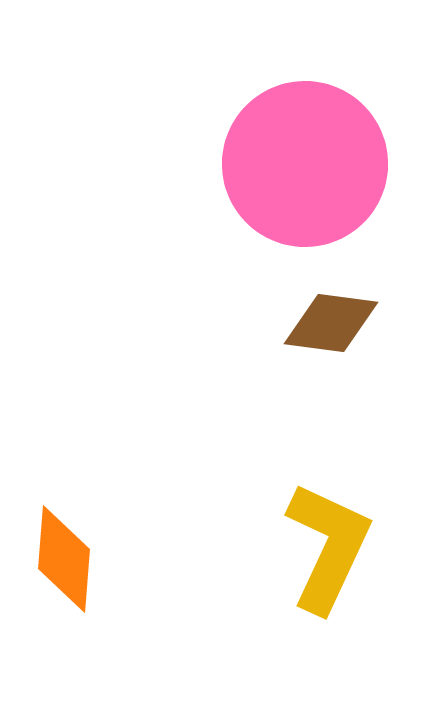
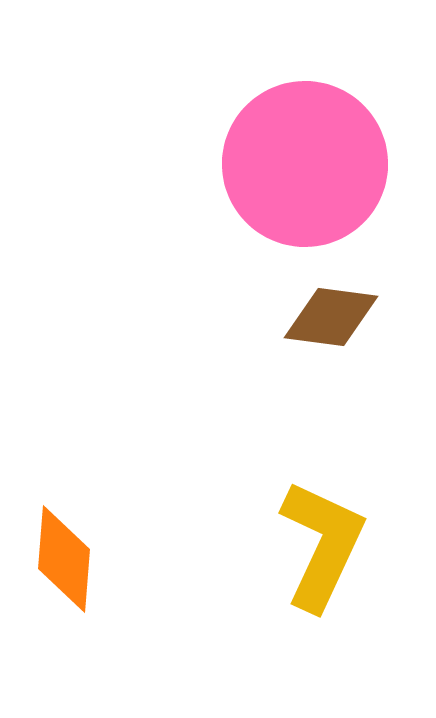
brown diamond: moved 6 px up
yellow L-shape: moved 6 px left, 2 px up
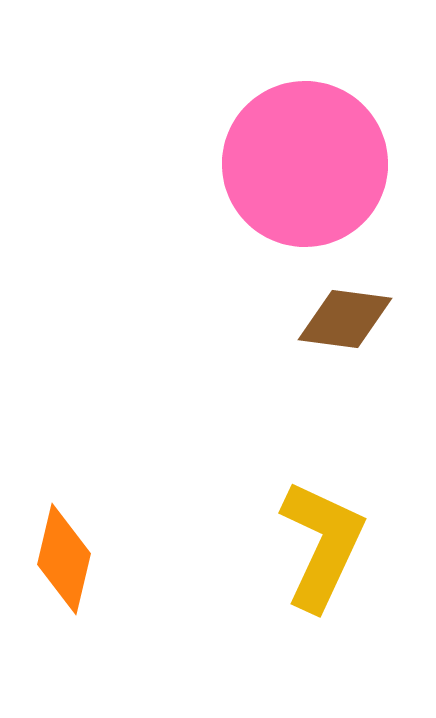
brown diamond: moved 14 px right, 2 px down
orange diamond: rotated 9 degrees clockwise
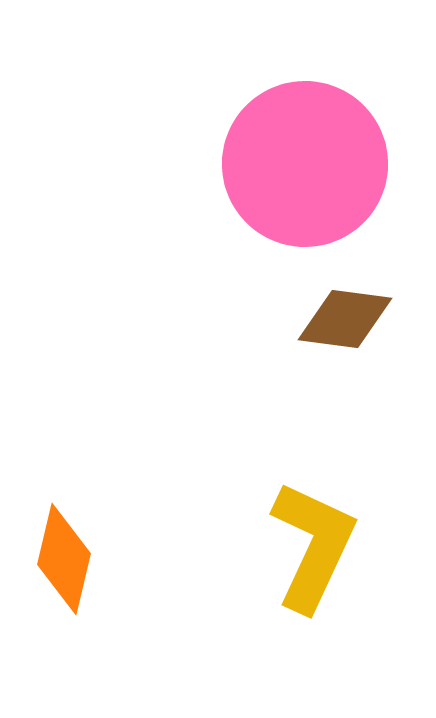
yellow L-shape: moved 9 px left, 1 px down
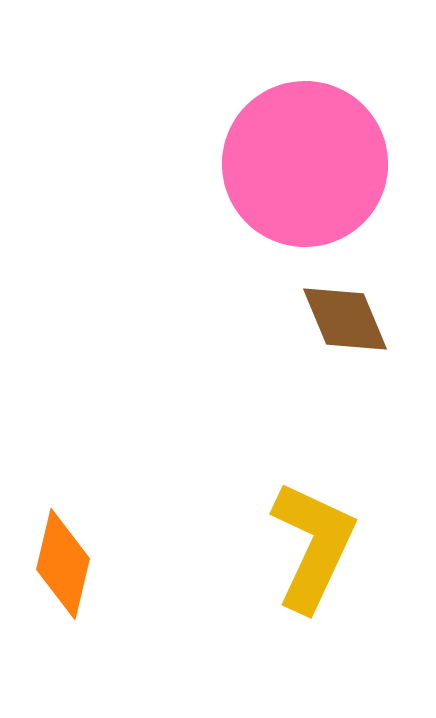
brown diamond: rotated 60 degrees clockwise
orange diamond: moved 1 px left, 5 px down
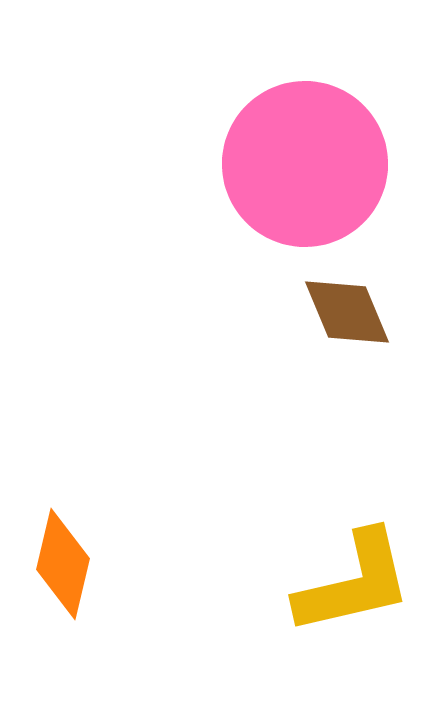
brown diamond: moved 2 px right, 7 px up
yellow L-shape: moved 41 px right, 37 px down; rotated 52 degrees clockwise
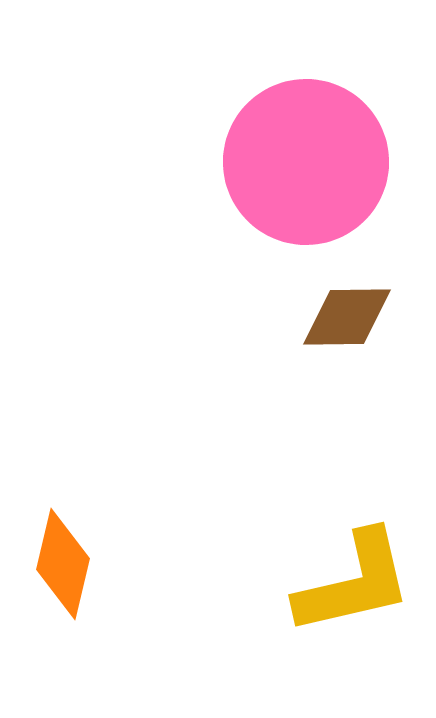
pink circle: moved 1 px right, 2 px up
brown diamond: moved 5 px down; rotated 68 degrees counterclockwise
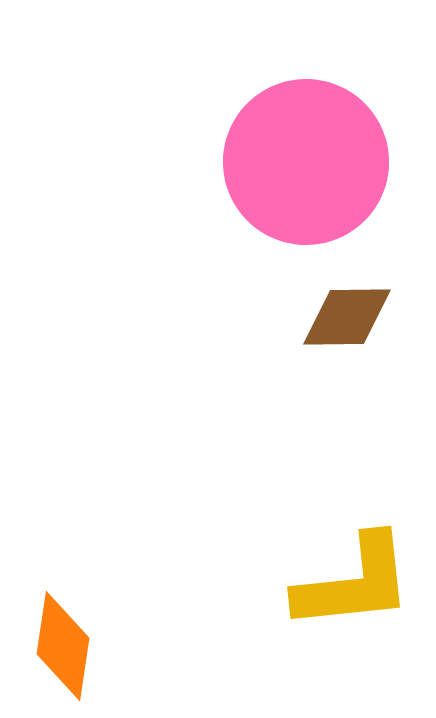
orange diamond: moved 82 px down; rotated 5 degrees counterclockwise
yellow L-shape: rotated 7 degrees clockwise
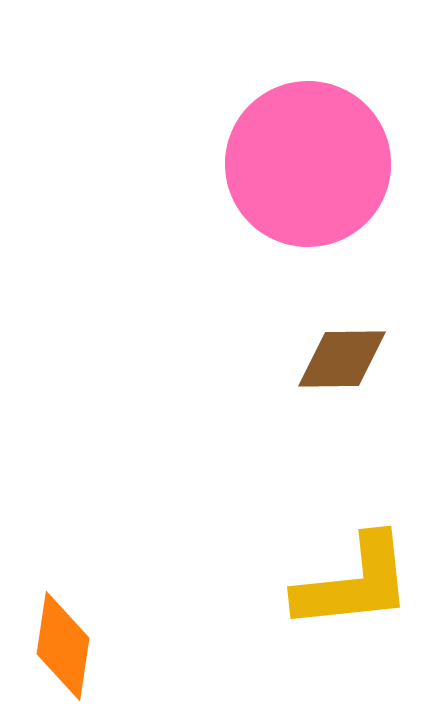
pink circle: moved 2 px right, 2 px down
brown diamond: moved 5 px left, 42 px down
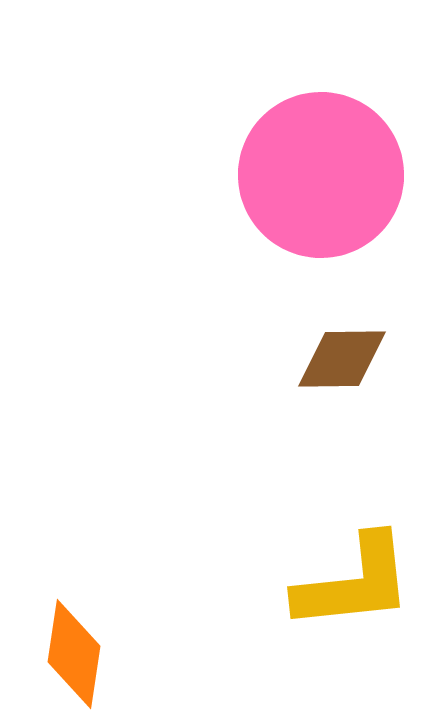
pink circle: moved 13 px right, 11 px down
orange diamond: moved 11 px right, 8 px down
